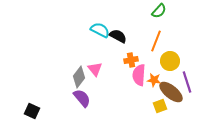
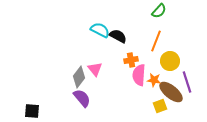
black square: rotated 21 degrees counterclockwise
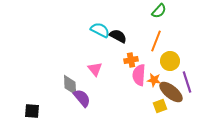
gray diamond: moved 9 px left, 8 px down; rotated 40 degrees counterclockwise
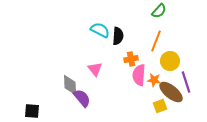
black semicircle: rotated 66 degrees clockwise
orange cross: moved 1 px up
purple line: moved 1 px left
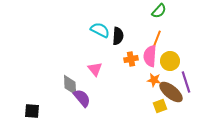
pink semicircle: moved 11 px right, 19 px up
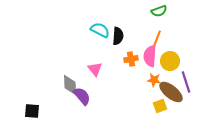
green semicircle: rotated 28 degrees clockwise
purple semicircle: moved 2 px up
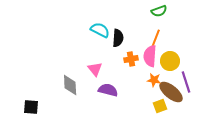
black semicircle: moved 2 px down
orange line: moved 1 px left, 1 px up
purple semicircle: moved 26 px right, 6 px up; rotated 36 degrees counterclockwise
black square: moved 1 px left, 4 px up
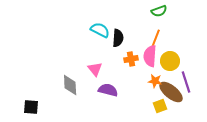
orange star: moved 1 px right, 1 px down
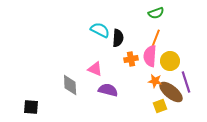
green semicircle: moved 3 px left, 2 px down
pink triangle: rotated 28 degrees counterclockwise
